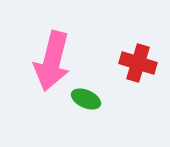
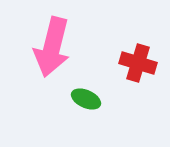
pink arrow: moved 14 px up
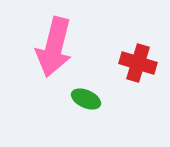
pink arrow: moved 2 px right
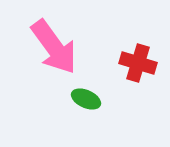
pink arrow: rotated 50 degrees counterclockwise
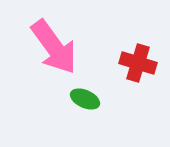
green ellipse: moved 1 px left
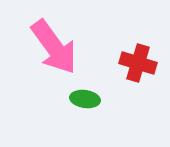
green ellipse: rotated 16 degrees counterclockwise
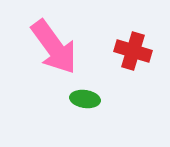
red cross: moved 5 px left, 12 px up
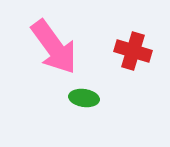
green ellipse: moved 1 px left, 1 px up
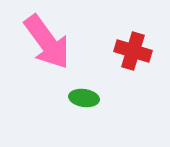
pink arrow: moved 7 px left, 5 px up
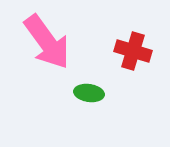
green ellipse: moved 5 px right, 5 px up
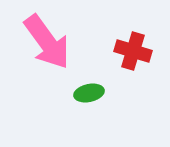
green ellipse: rotated 20 degrees counterclockwise
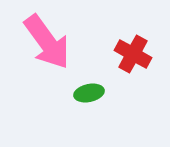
red cross: moved 3 px down; rotated 12 degrees clockwise
